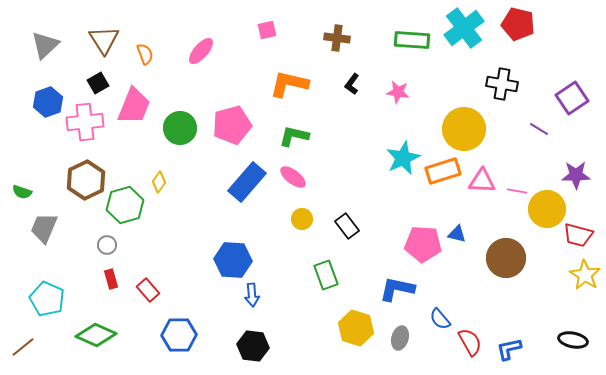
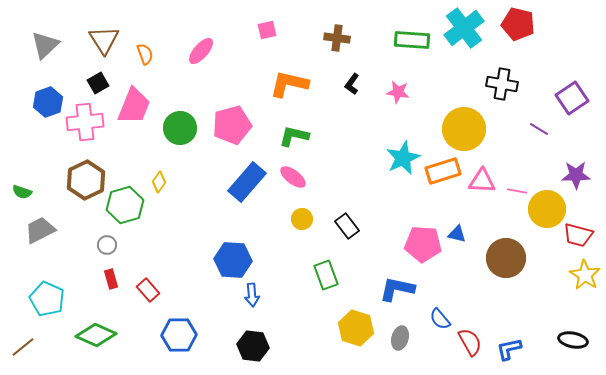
gray trapezoid at (44, 228): moved 4 px left, 2 px down; rotated 40 degrees clockwise
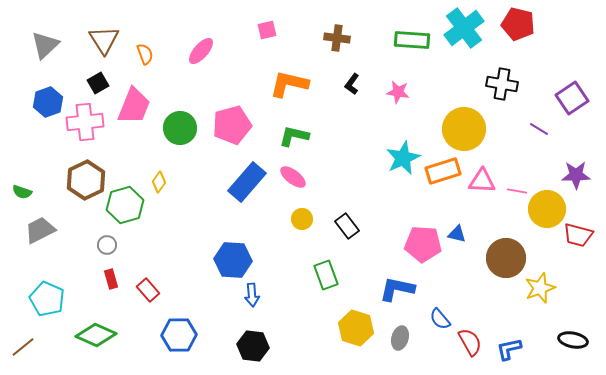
yellow star at (585, 275): moved 45 px left, 13 px down; rotated 20 degrees clockwise
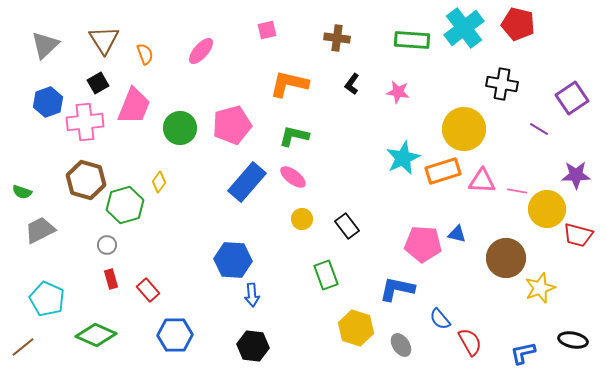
brown hexagon at (86, 180): rotated 18 degrees counterclockwise
blue hexagon at (179, 335): moved 4 px left
gray ellipse at (400, 338): moved 1 px right, 7 px down; rotated 50 degrees counterclockwise
blue L-shape at (509, 349): moved 14 px right, 4 px down
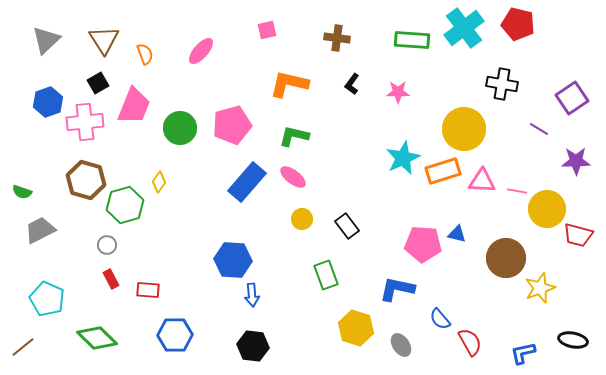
gray triangle at (45, 45): moved 1 px right, 5 px up
pink star at (398, 92): rotated 10 degrees counterclockwise
purple star at (576, 175): moved 14 px up
red rectangle at (111, 279): rotated 12 degrees counterclockwise
red rectangle at (148, 290): rotated 45 degrees counterclockwise
green diamond at (96, 335): moved 1 px right, 3 px down; rotated 21 degrees clockwise
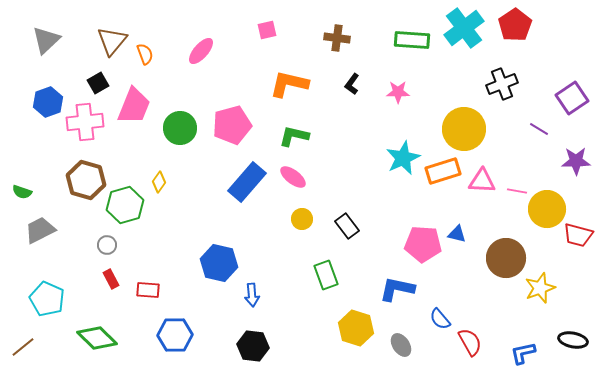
red pentagon at (518, 24): moved 3 px left, 1 px down; rotated 24 degrees clockwise
brown triangle at (104, 40): moved 8 px right, 1 px down; rotated 12 degrees clockwise
black cross at (502, 84): rotated 32 degrees counterclockwise
blue hexagon at (233, 260): moved 14 px left, 3 px down; rotated 9 degrees clockwise
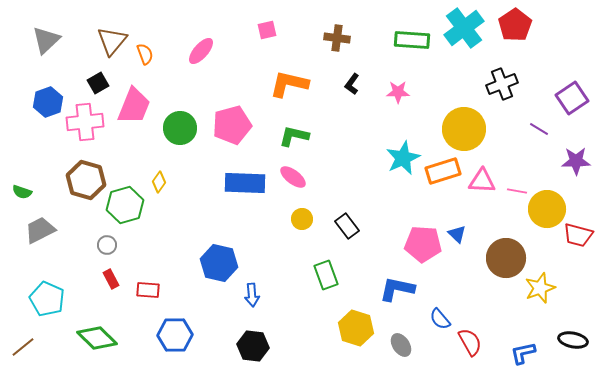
blue rectangle at (247, 182): moved 2 px left, 1 px down; rotated 51 degrees clockwise
blue triangle at (457, 234): rotated 30 degrees clockwise
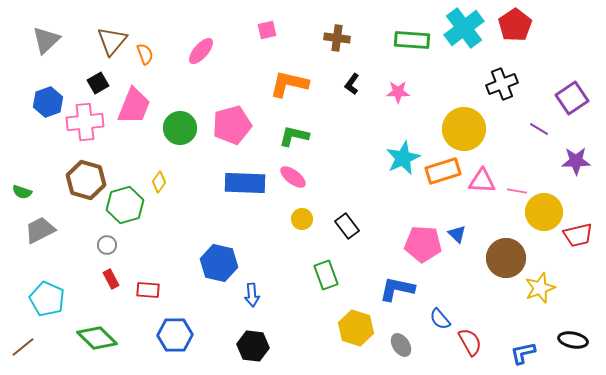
yellow circle at (547, 209): moved 3 px left, 3 px down
red trapezoid at (578, 235): rotated 28 degrees counterclockwise
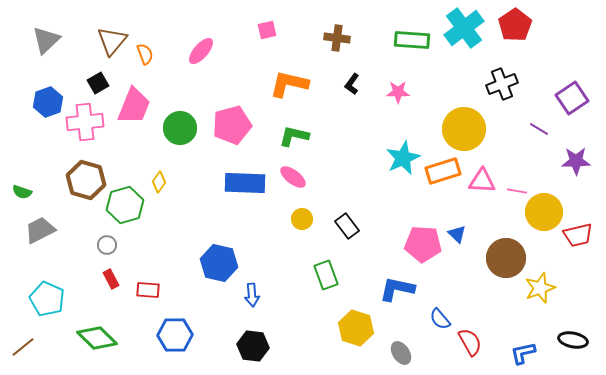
gray ellipse at (401, 345): moved 8 px down
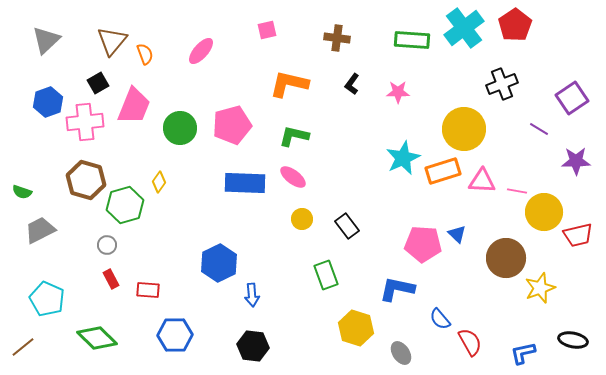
blue hexagon at (219, 263): rotated 21 degrees clockwise
